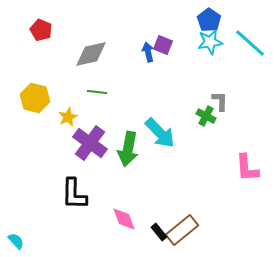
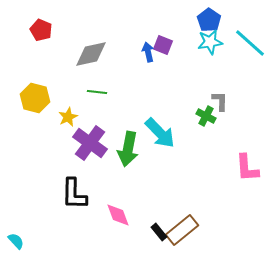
pink diamond: moved 6 px left, 4 px up
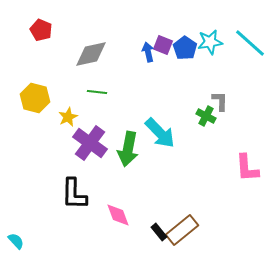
blue pentagon: moved 24 px left, 28 px down
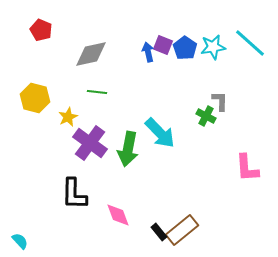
cyan star: moved 3 px right, 5 px down
cyan semicircle: moved 4 px right
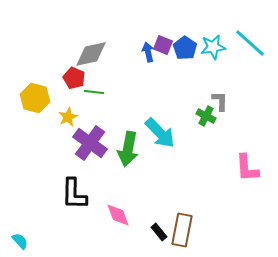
red pentagon: moved 33 px right, 48 px down
green line: moved 3 px left
brown rectangle: rotated 40 degrees counterclockwise
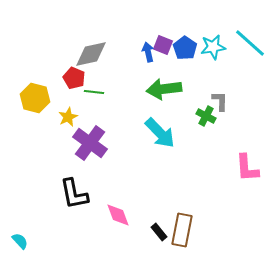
green arrow: moved 36 px right, 60 px up; rotated 72 degrees clockwise
black L-shape: rotated 12 degrees counterclockwise
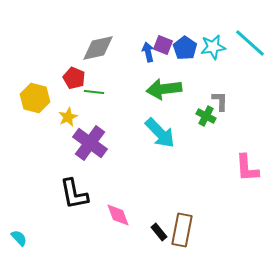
gray diamond: moved 7 px right, 6 px up
cyan semicircle: moved 1 px left, 3 px up
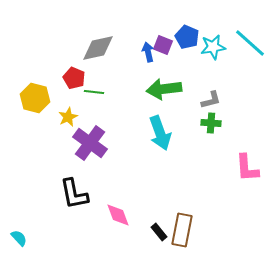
blue pentagon: moved 2 px right, 11 px up; rotated 10 degrees counterclockwise
gray L-shape: moved 9 px left, 1 px up; rotated 75 degrees clockwise
green cross: moved 5 px right, 7 px down; rotated 24 degrees counterclockwise
cyan arrow: rotated 24 degrees clockwise
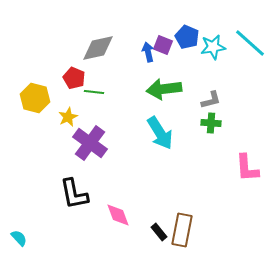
cyan arrow: rotated 12 degrees counterclockwise
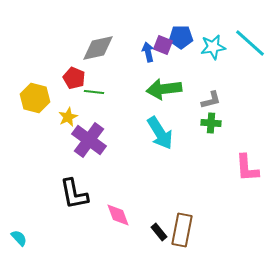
blue pentagon: moved 6 px left; rotated 25 degrees counterclockwise
purple cross: moved 1 px left, 3 px up
